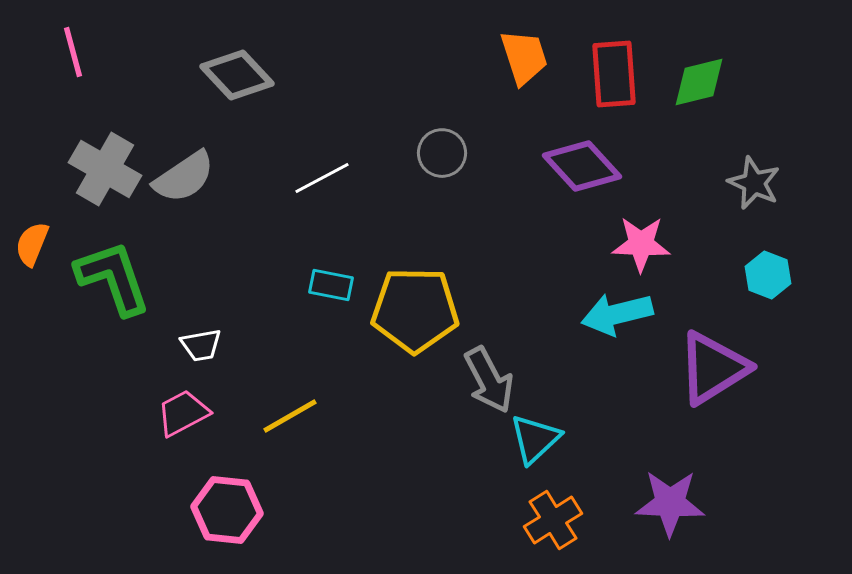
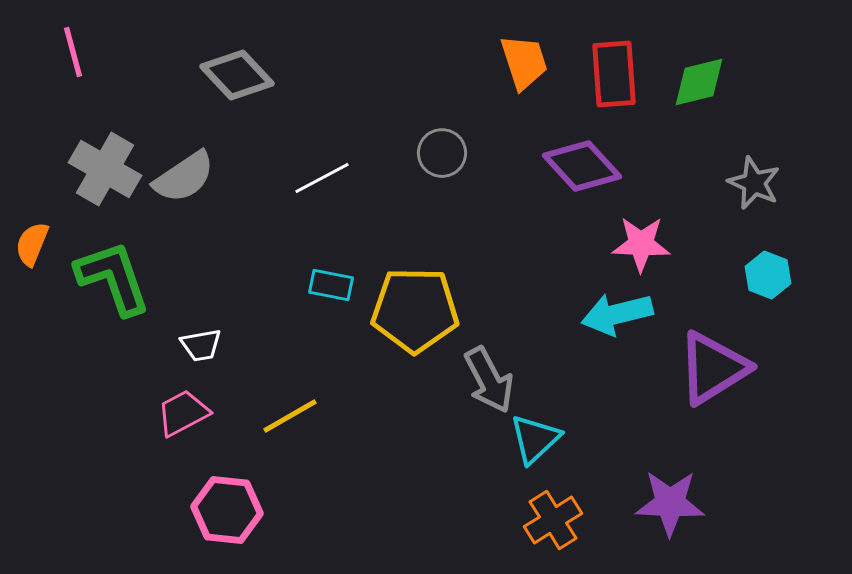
orange trapezoid: moved 5 px down
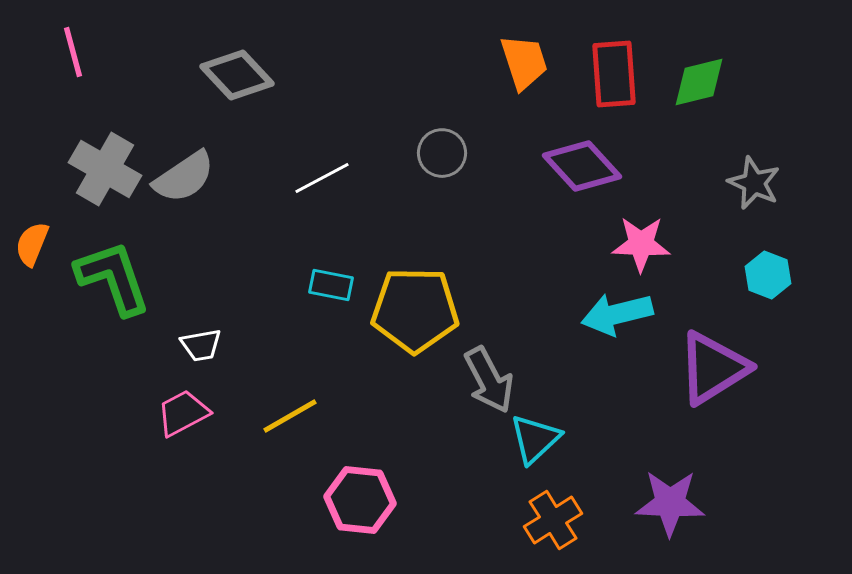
pink hexagon: moved 133 px right, 10 px up
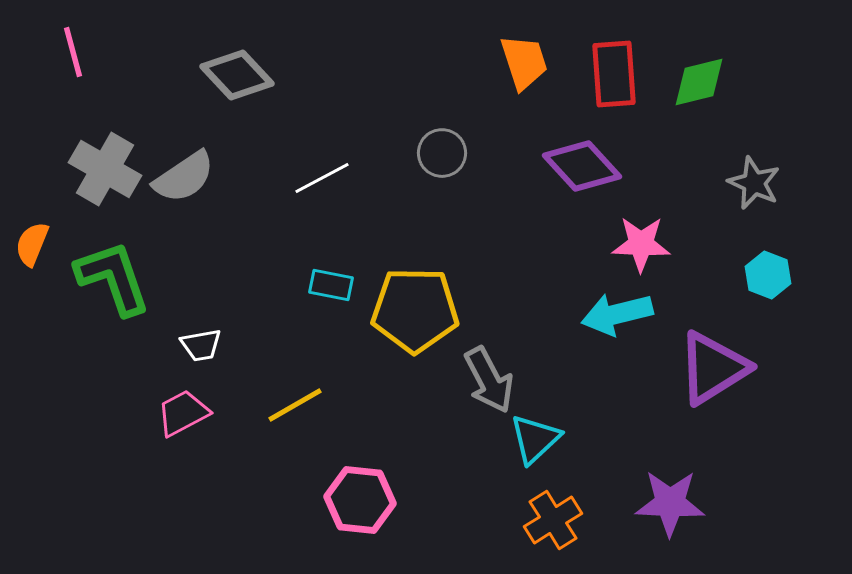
yellow line: moved 5 px right, 11 px up
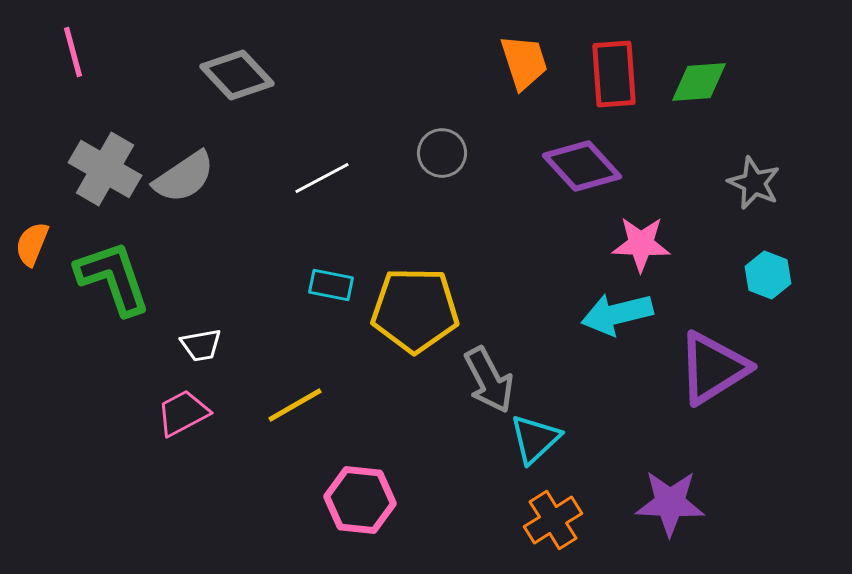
green diamond: rotated 10 degrees clockwise
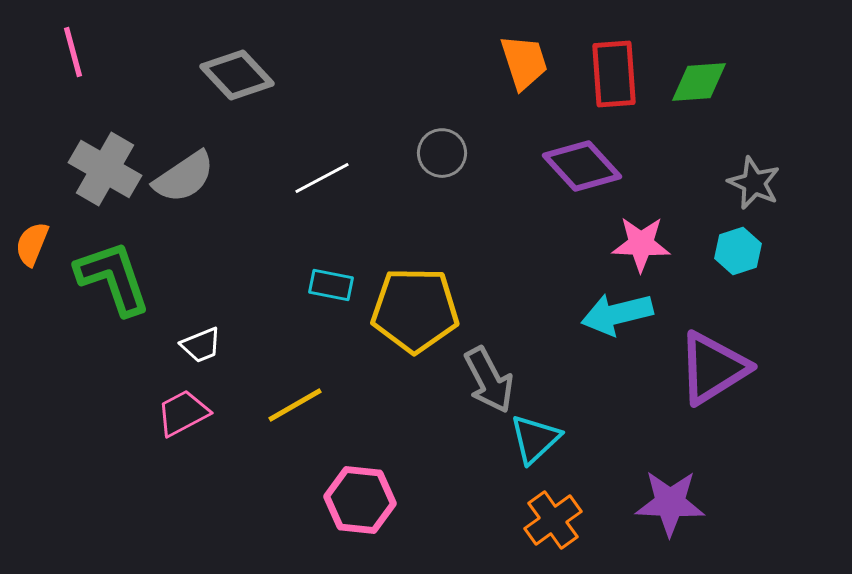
cyan hexagon: moved 30 px left, 24 px up; rotated 21 degrees clockwise
white trapezoid: rotated 12 degrees counterclockwise
orange cross: rotated 4 degrees counterclockwise
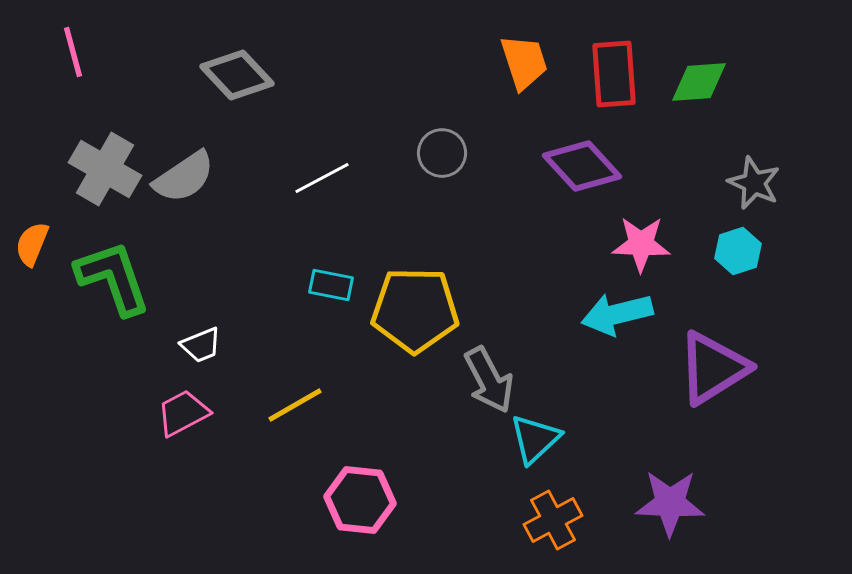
orange cross: rotated 8 degrees clockwise
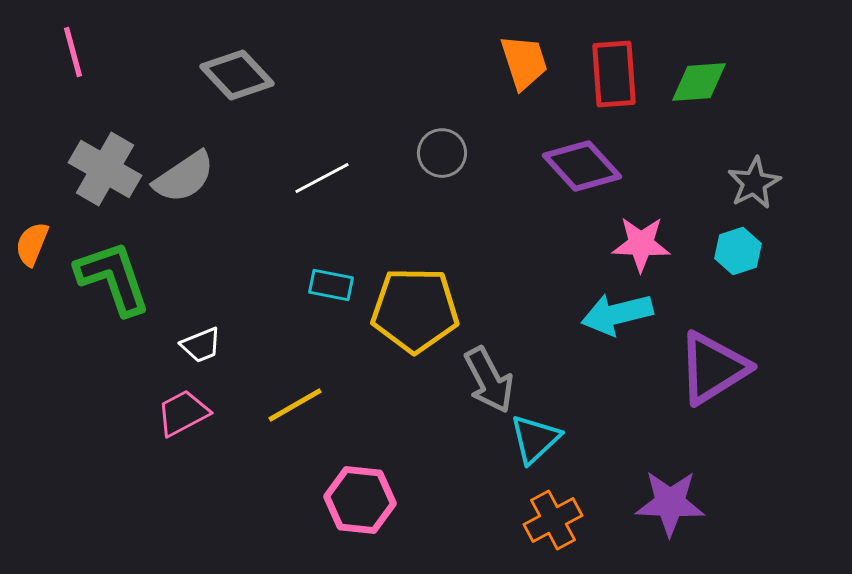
gray star: rotated 20 degrees clockwise
